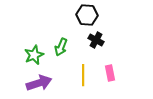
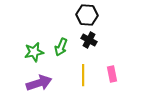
black cross: moved 7 px left
green star: moved 3 px up; rotated 12 degrees clockwise
pink rectangle: moved 2 px right, 1 px down
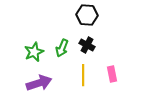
black cross: moved 2 px left, 5 px down
green arrow: moved 1 px right, 1 px down
green star: rotated 12 degrees counterclockwise
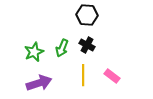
pink rectangle: moved 2 px down; rotated 42 degrees counterclockwise
